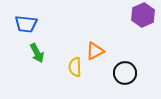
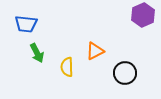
yellow semicircle: moved 8 px left
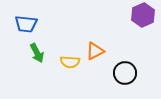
yellow semicircle: moved 3 px right, 5 px up; rotated 84 degrees counterclockwise
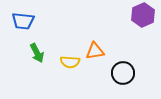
blue trapezoid: moved 3 px left, 3 px up
orange triangle: rotated 18 degrees clockwise
black circle: moved 2 px left
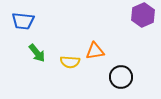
green arrow: rotated 12 degrees counterclockwise
black circle: moved 2 px left, 4 px down
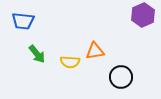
green arrow: moved 1 px down
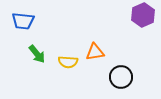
orange triangle: moved 1 px down
yellow semicircle: moved 2 px left
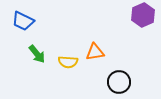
blue trapezoid: rotated 20 degrees clockwise
black circle: moved 2 px left, 5 px down
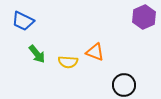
purple hexagon: moved 1 px right, 2 px down
orange triangle: rotated 30 degrees clockwise
black circle: moved 5 px right, 3 px down
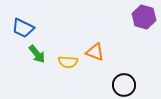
purple hexagon: rotated 20 degrees counterclockwise
blue trapezoid: moved 7 px down
